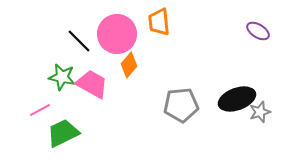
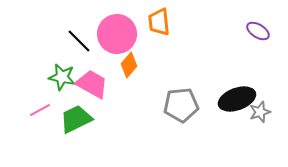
green trapezoid: moved 13 px right, 14 px up
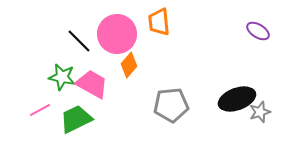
gray pentagon: moved 10 px left
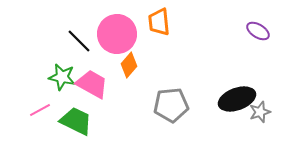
green trapezoid: moved 2 px down; rotated 52 degrees clockwise
